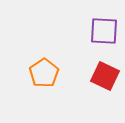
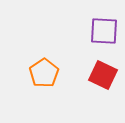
red square: moved 2 px left, 1 px up
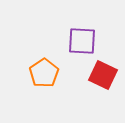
purple square: moved 22 px left, 10 px down
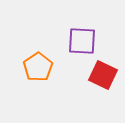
orange pentagon: moved 6 px left, 6 px up
